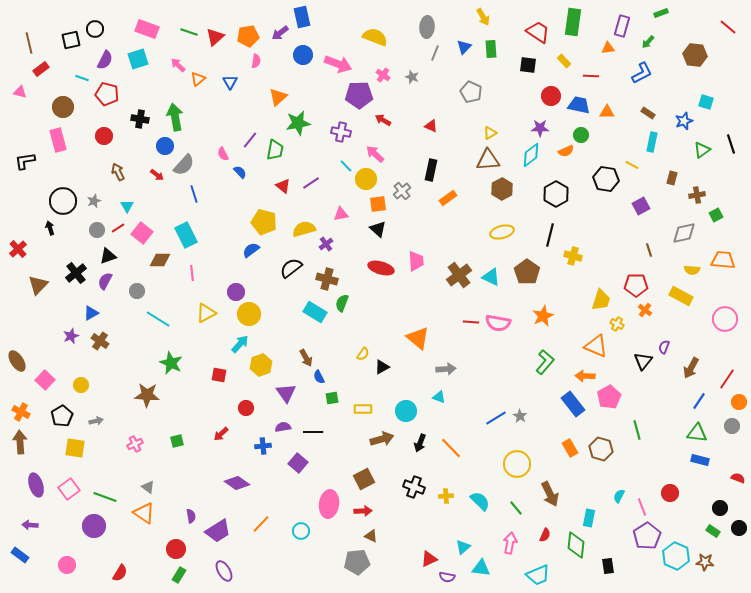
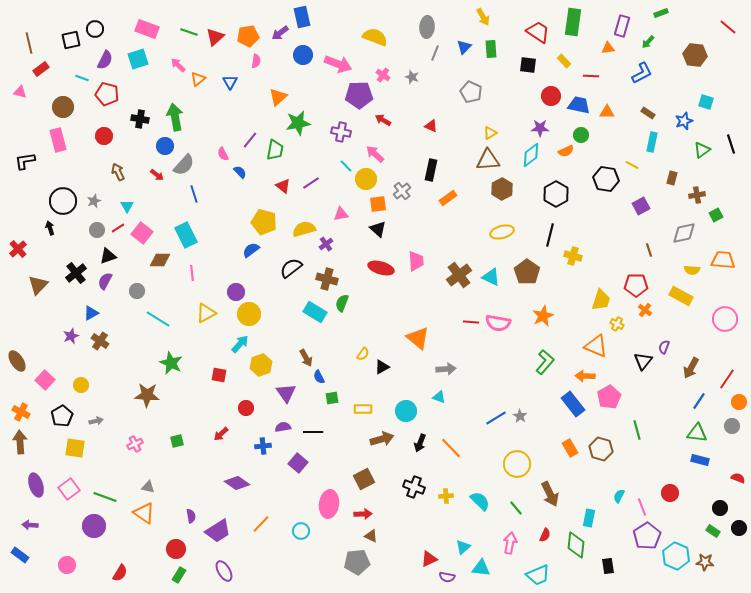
gray triangle at (148, 487): rotated 24 degrees counterclockwise
red arrow at (363, 511): moved 3 px down
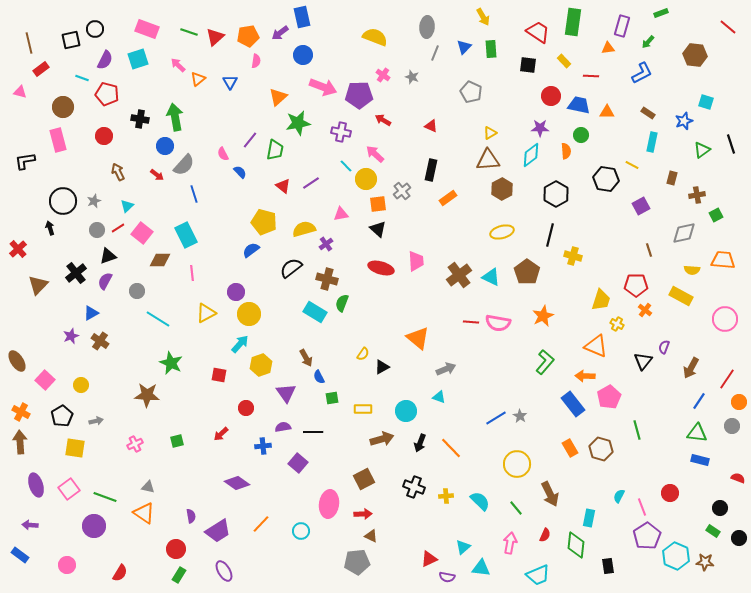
pink arrow at (338, 64): moved 15 px left, 23 px down
orange semicircle at (566, 151): rotated 70 degrees counterclockwise
cyan triangle at (127, 206): rotated 16 degrees clockwise
gray arrow at (446, 369): rotated 18 degrees counterclockwise
black circle at (739, 528): moved 10 px down
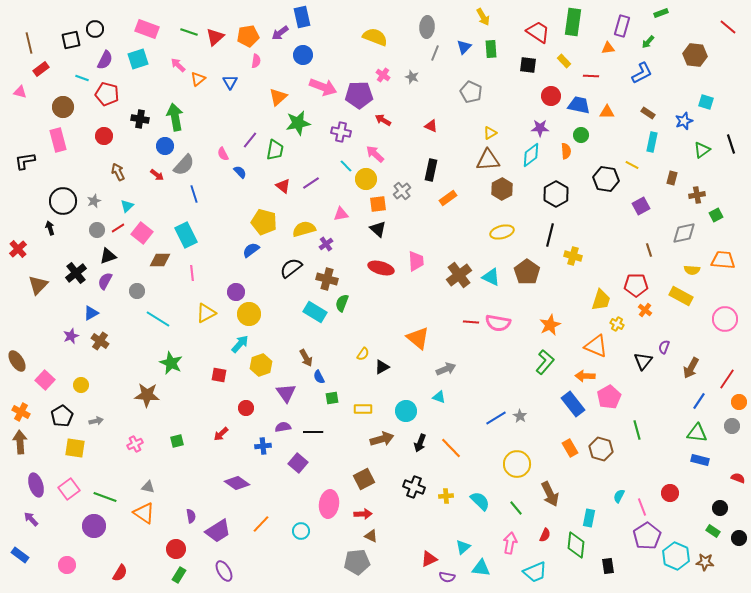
orange star at (543, 316): moved 7 px right, 9 px down
purple arrow at (30, 525): moved 1 px right, 6 px up; rotated 42 degrees clockwise
cyan trapezoid at (538, 575): moved 3 px left, 3 px up
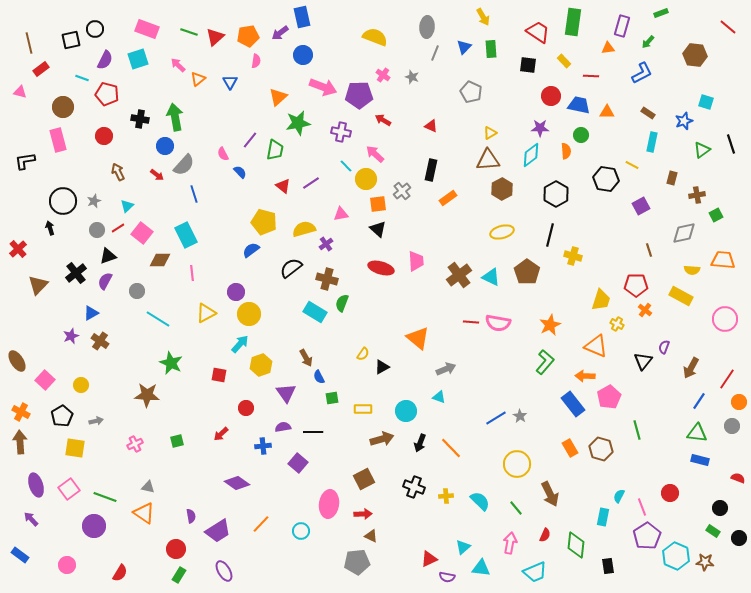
cyan rectangle at (589, 518): moved 14 px right, 1 px up
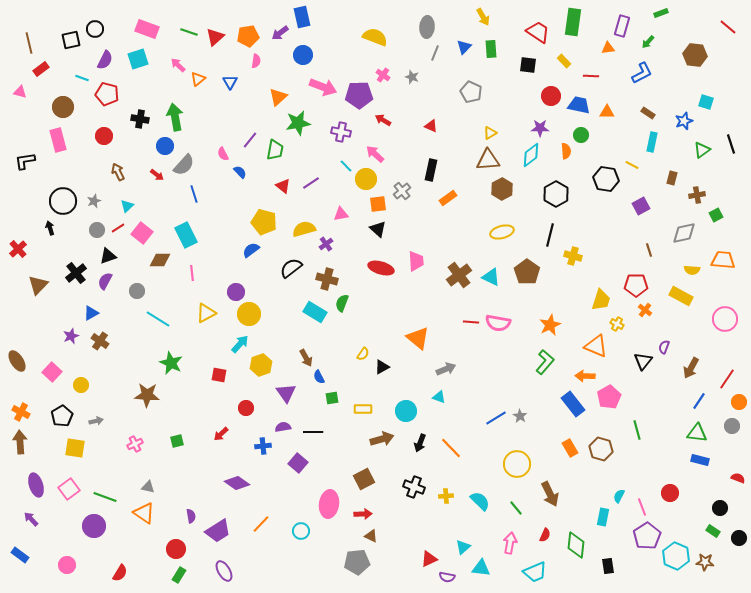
pink square at (45, 380): moved 7 px right, 8 px up
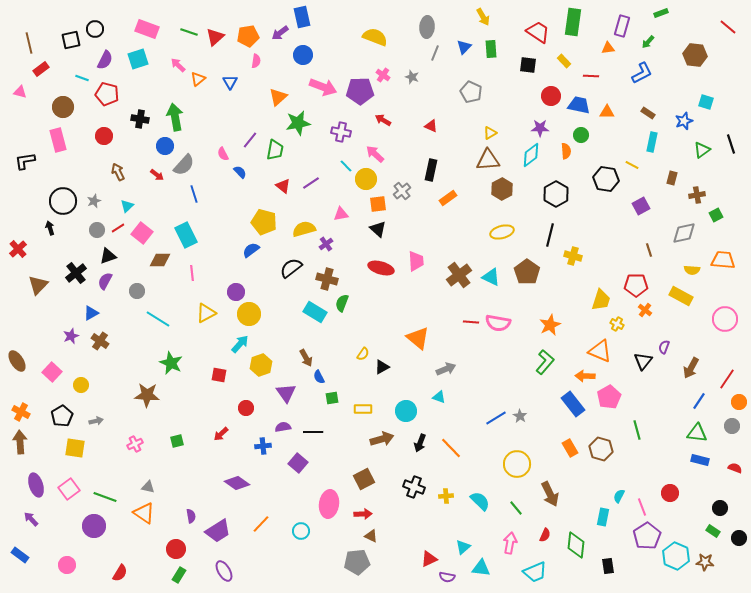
purple pentagon at (359, 95): moved 1 px right, 4 px up
orange triangle at (596, 346): moved 4 px right, 5 px down
red semicircle at (738, 478): moved 3 px left, 10 px up
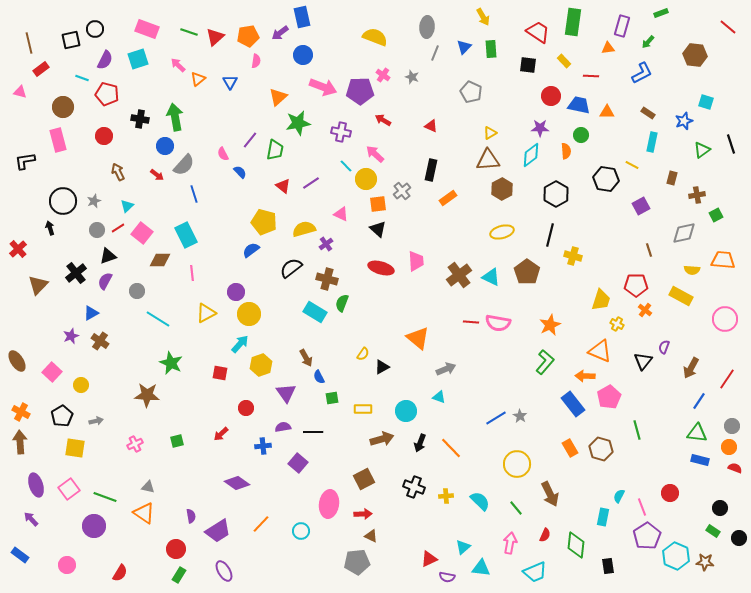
pink triangle at (341, 214): rotated 35 degrees clockwise
red square at (219, 375): moved 1 px right, 2 px up
orange circle at (739, 402): moved 10 px left, 45 px down
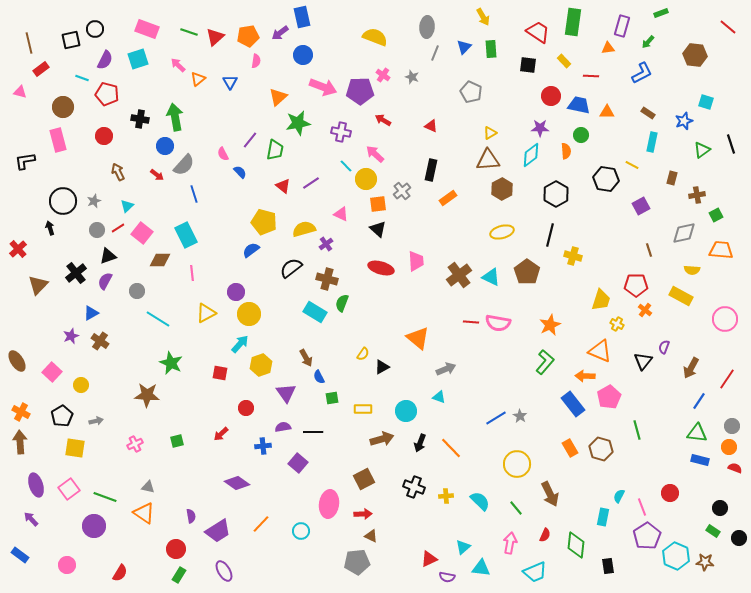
orange trapezoid at (723, 260): moved 2 px left, 10 px up
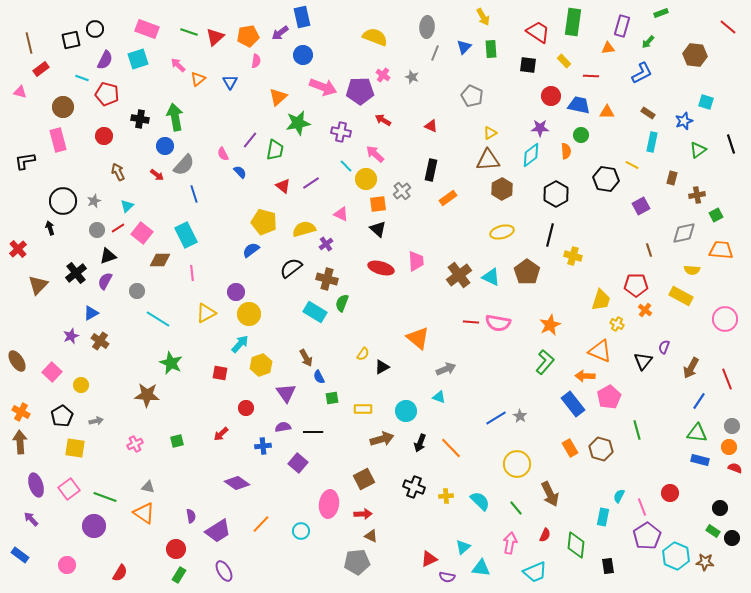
gray pentagon at (471, 92): moved 1 px right, 4 px down
green triangle at (702, 150): moved 4 px left
red line at (727, 379): rotated 55 degrees counterclockwise
black circle at (739, 538): moved 7 px left
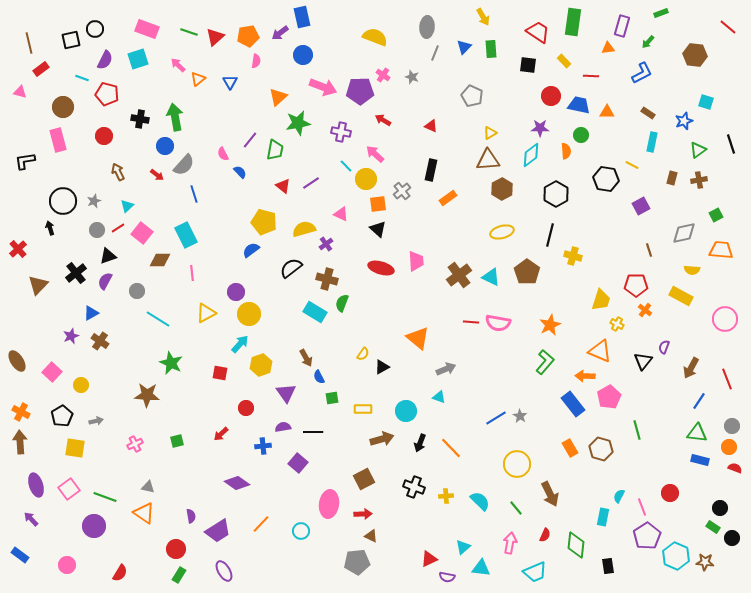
brown cross at (697, 195): moved 2 px right, 15 px up
green rectangle at (713, 531): moved 4 px up
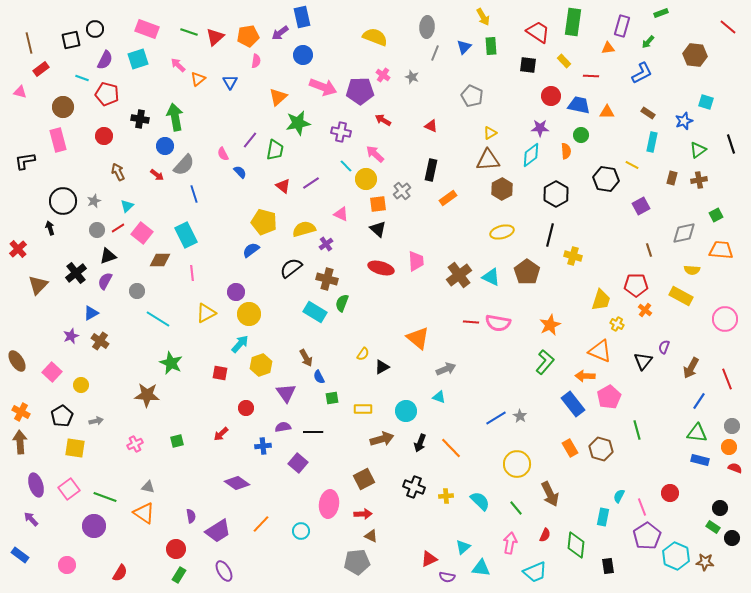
green rectangle at (491, 49): moved 3 px up
